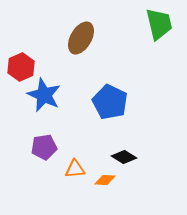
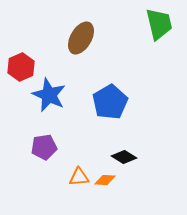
blue star: moved 5 px right
blue pentagon: rotated 16 degrees clockwise
orange triangle: moved 4 px right, 8 px down
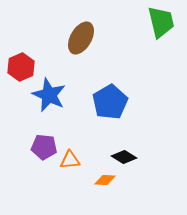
green trapezoid: moved 2 px right, 2 px up
purple pentagon: rotated 15 degrees clockwise
orange triangle: moved 9 px left, 17 px up
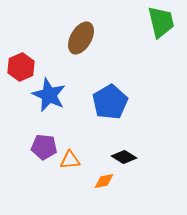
orange diamond: moved 1 px left, 1 px down; rotated 15 degrees counterclockwise
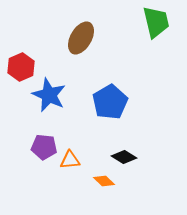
green trapezoid: moved 5 px left
orange diamond: rotated 55 degrees clockwise
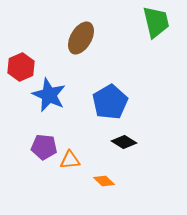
black diamond: moved 15 px up
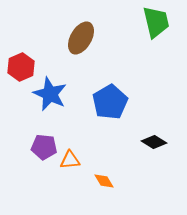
blue star: moved 1 px right, 1 px up
black diamond: moved 30 px right
orange diamond: rotated 15 degrees clockwise
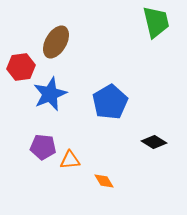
brown ellipse: moved 25 px left, 4 px down
red hexagon: rotated 16 degrees clockwise
blue star: rotated 24 degrees clockwise
purple pentagon: moved 1 px left
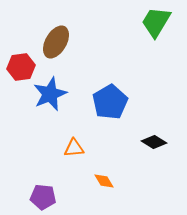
green trapezoid: rotated 136 degrees counterclockwise
purple pentagon: moved 50 px down
orange triangle: moved 4 px right, 12 px up
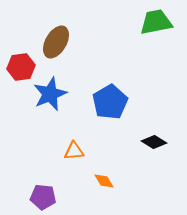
green trapezoid: rotated 48 degrees clockwise
orange triangle: moved 3 px down
